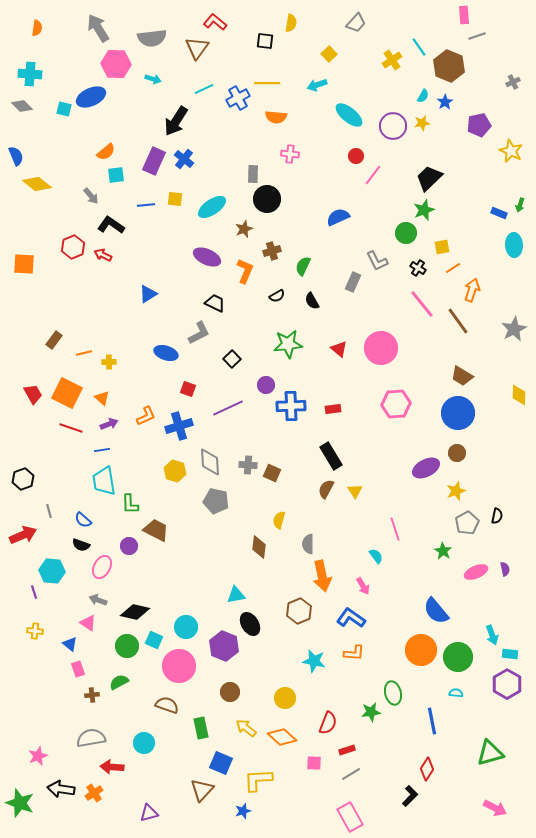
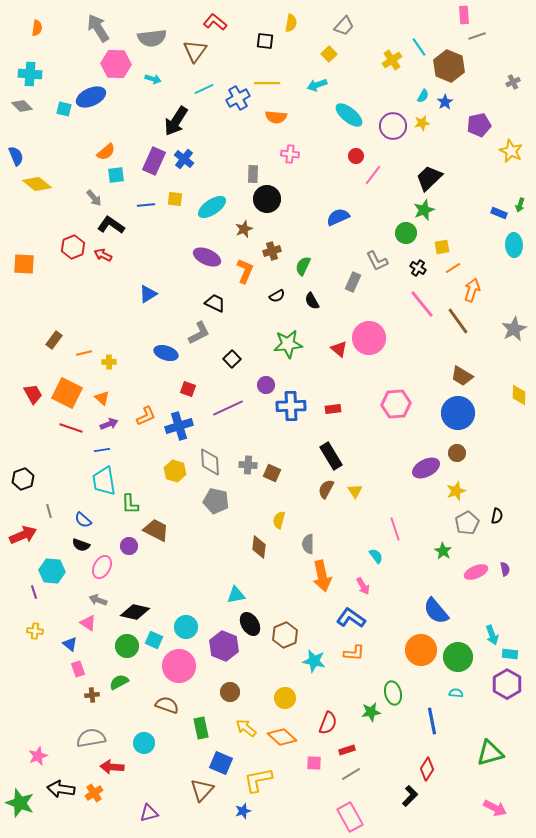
gray trapezoid at (356, 23): moved 12 px left, 3 px down
brown triangle at (197, 48): moved 2 px left, 3 px down
gray arrow at (91, 196): moved 3 px right, 2 px down
pink circle at (381, 348): moved 12 px left, 10 px up
brown hexagon at (299, 611): moved 14 px left, 24 px down
yellow L-shape at (258, 780): rotated 8 degrees counterclockwise
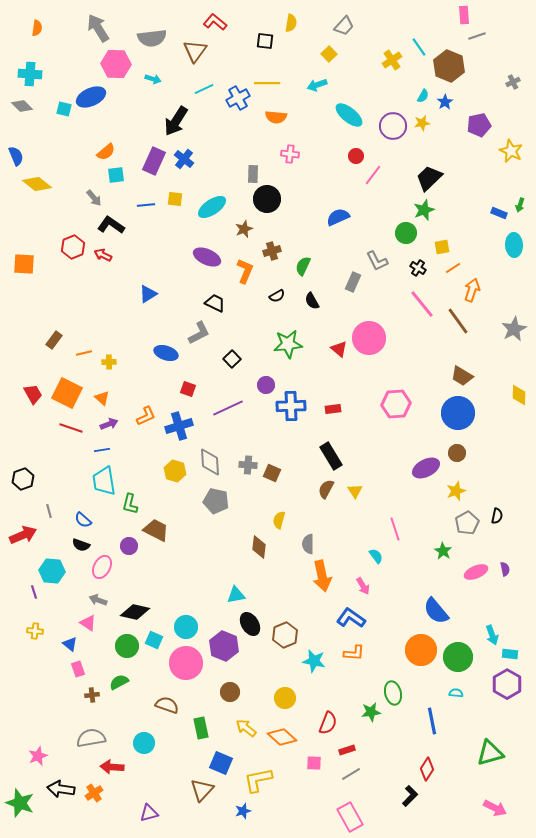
green L-shape at (130, 504): rotated 15 degrees clockwise
pink circle at (179, 666): moved 7 px right, 3 px up
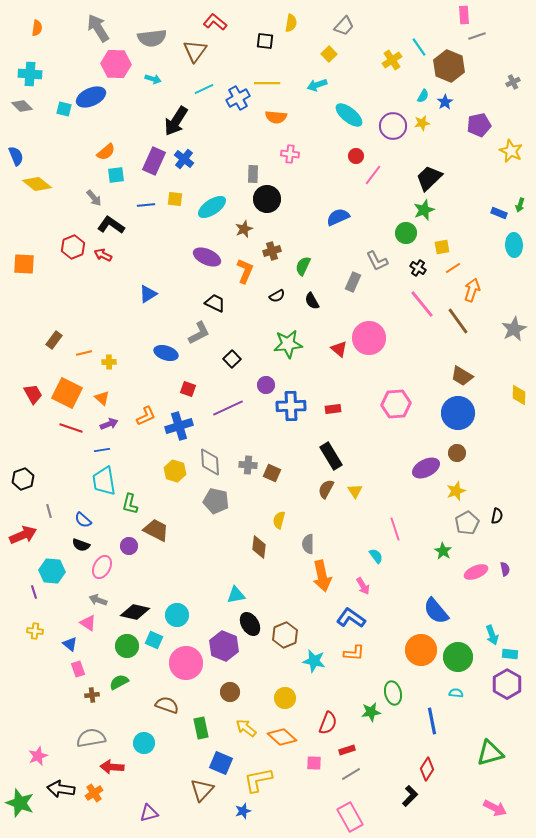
cyan circle at (186, 627): moved 9 px left, 12 px up
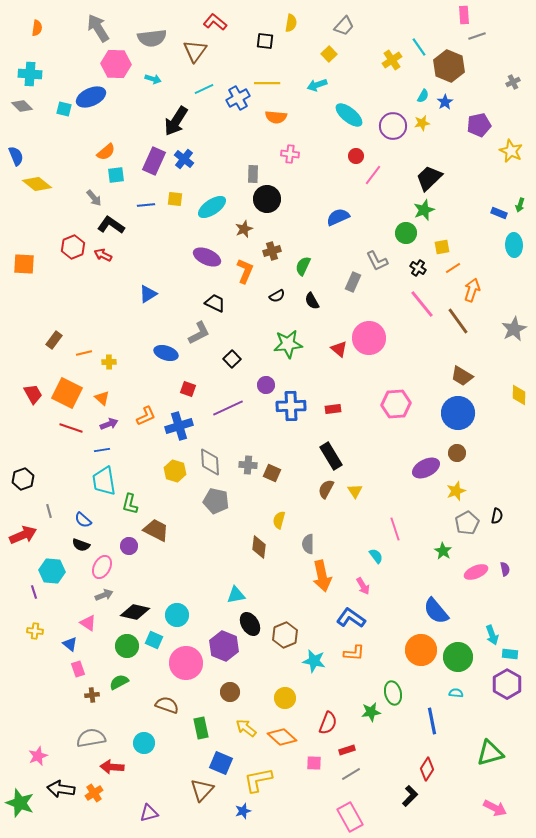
gray arrow at (98, 600): moved 6 px right, 5 px up; rotated 138 degrees clockwise
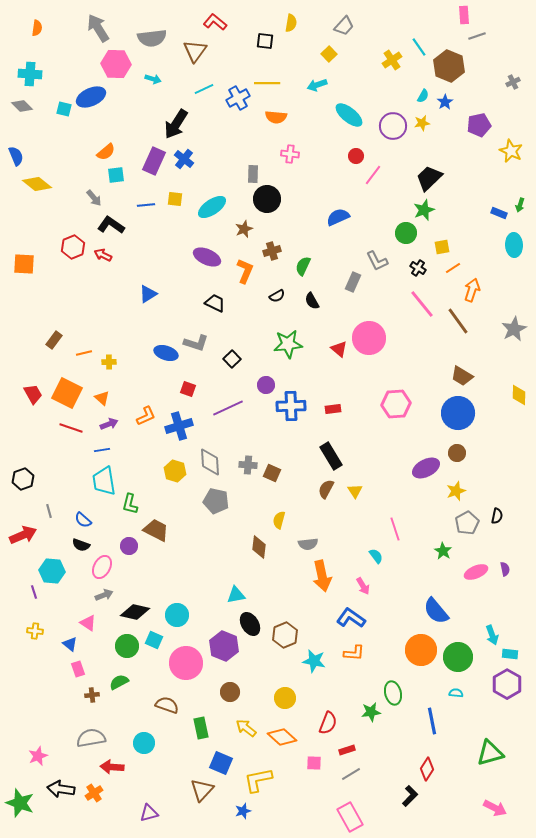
black arrow at (176, 121): moved 3 px down
gray L-shape at (199, 333): moved 3 px left, 10 px down; rotated 45 degrees clockwise
gray semicircle at (308, 544): rotated 96 degrees counterclockwise
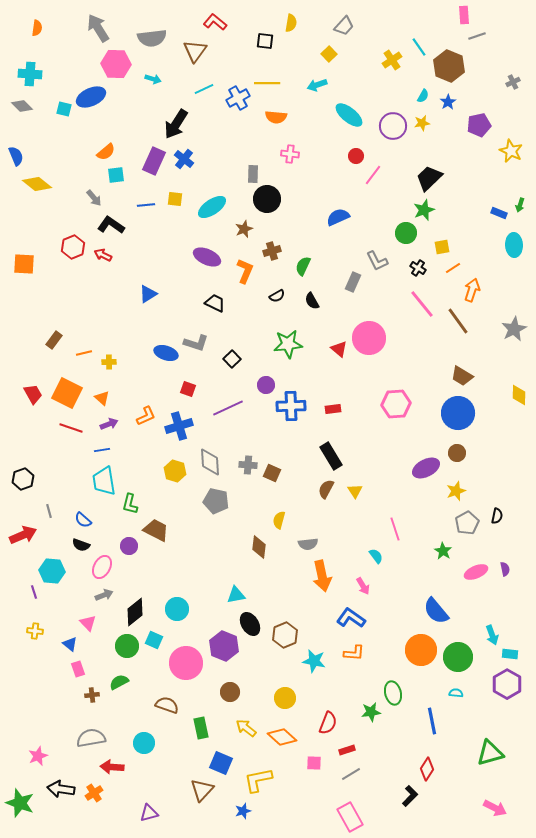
blue star at (445, 102): moved 3 px right
black diamond at (135, 612): rotated 52 degrees counterclockwise
cyan circle at (177, 615): moved 6 px up
pink triangle at (88, 623): rotated 12 degrees clockwise
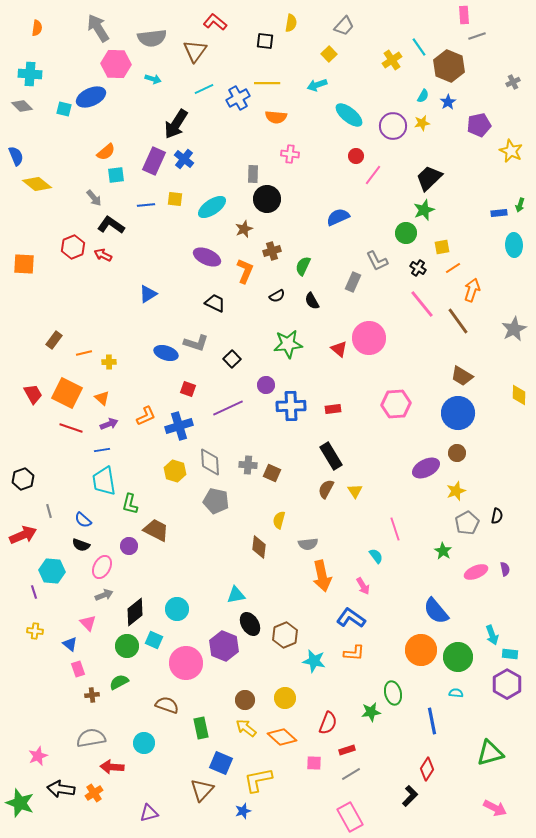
blue rectangle at (499, 213): rotated 28 degrees counterclockwise
brown circle at (230, 692): moved 15 px right, 8 px down
